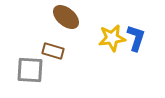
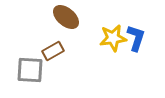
yellow star: moved 1 px right
brown rectangle: rotated 45 degrees counterclockwise
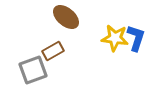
yellow star: moved 2 px right; rotated 16 degrees clockwise
gray square: moved 3 px right; rotated 24 degrees counterclockwise
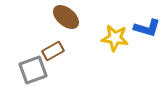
blue L-shape: moved 11 px right, 10 px up; rotated 88 degrees clockwise
